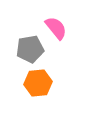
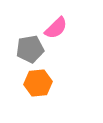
pink semicircle: rotated 85 degrees clockwise
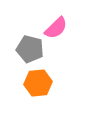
gray pentagon: rotated 24 degrees clockwise
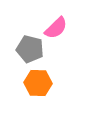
orange hexagon: rotated 8 degrees clockwise
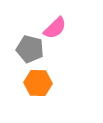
pink semicircle: moved 1 px left
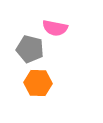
pink semicircle: rotated 55 degrees clockwise
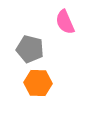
pink semicircle: moved 10 px right, 6 px up; rotated 55 degrees clockwise
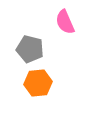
orange hexagon: rotated 8 degrees counterclockwise
